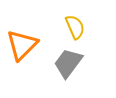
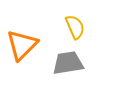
gray trapezoid: rotated 44 degrees clockwise
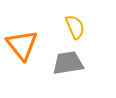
orange triangle: rotated 24 degrees counterclockwise
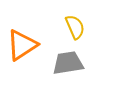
orange triangle: rotated 36 degrees clockwise
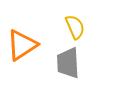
gray trapezoid: rotated 84 degrees counterclockwise
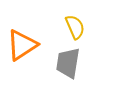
gray trapezoid: rotated 12 degrees clockwise
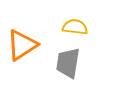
yellow semicircle: rotated 60 degrees counterclockwise
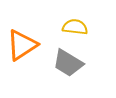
gray trapezoid: rotated 68 degrees counterclockwise
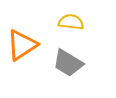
yellow semicircle: moved 4 px left, 5 px up
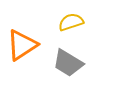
yellow semicircle: rotated 25 degrees counterclockwise
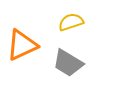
orange triangle: rotated 8 degrees clockwise
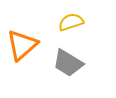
orange triangle: rotated 16 degrees counterclockwise
